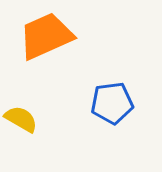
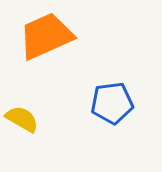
yellow semicircle: moved 1 px right
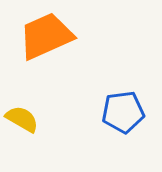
blue pentagon: moved 11 px right, 9 px down
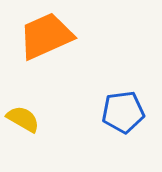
yellow semicircle: moved 1 px right
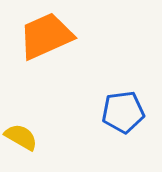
yellow semicircle: moved 2 px left, 18 px down
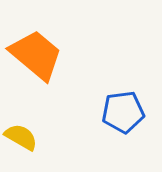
orange trapezoid: moved 10 px left, 19 px down; rotated 64 degrees clockwise
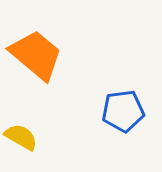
blue pentagon: moved 1 px up
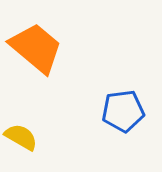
orange trapezoid: moved 7 px up
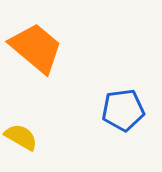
blue pentagon: moved 1 px up
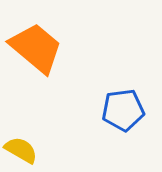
yellow semicircle: moved 13 px down
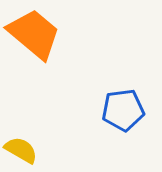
orange trapezoid: moved 2 px left, 14 px up
